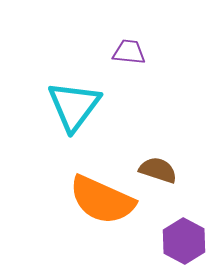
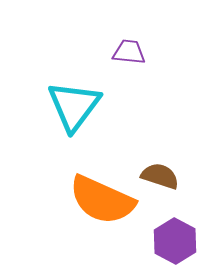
brown semicircle: moved 2 px right, 6 px down
purple hexagon: moved 9 px left
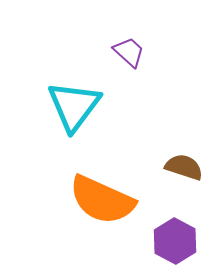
purple trapezoid: rotated 36 degrees clockwise
brown semicircle: moved 24 px right, 9 px up
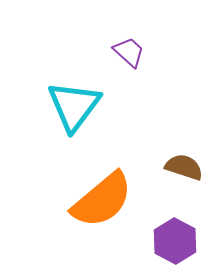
orange semicircle: rotated 64 degrees counterclockwise
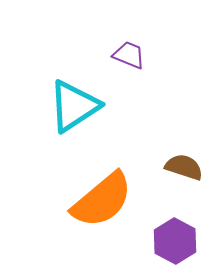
purple trapezoid: moved 3 px down; rotated 20 degrees counterclockwise
cyan triangle: rotated 20 degrees clockwise
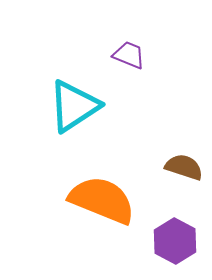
orange semicircle: rotated 118 degrees counterclockwise
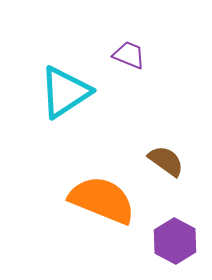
cyan triangle: moved 9 px left, 14 px up
brown semicircle: moved 18 px left, 6 px up; rotated 18 degrees clockwise
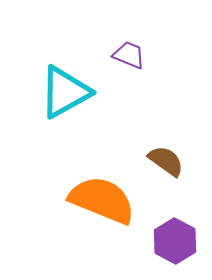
cyan triangle: rotated 4 degrees clockwise
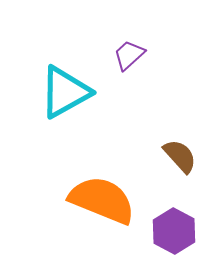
purple trapezoid: rotated 64 degrees counterclockwise
brown semicircle: moved 14 px right, 5 px up; rotated 12 degrees clockwise
purple hexagon: moved 1 px left, 10 px up
